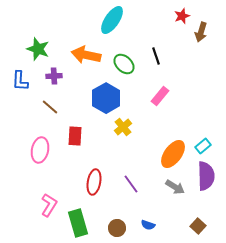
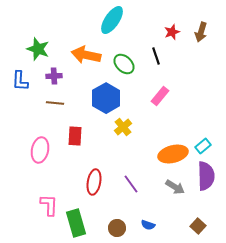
red star: moved 10 px left, 16 px down
brown line: moved 5 px right, 4 px up; rotated 36 degrees counterclockwise
orange ellipse: rotated 40 degrees clockwise
pink L-shape: rotated 30 degrees counterclockwise
green rectangle: moved 2 px left
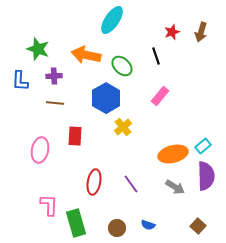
green ellipse: moved 2 px left, 2 px down
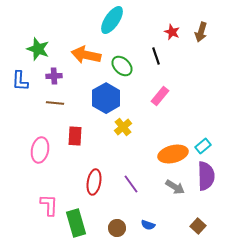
red star: rotated 28 degrees counterclockwise
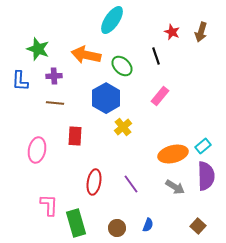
pink ellipse: moved 3 px left
blue semicircle: rotated 88 degrees counterclockwise
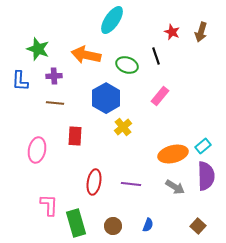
green ellipse: moved 5 px right, 1 px up; rotated 25 degrees counterclockwise
purple line: rotated 48 degrees counterclockwise
brown circle: moved 4 px left, 2 px up
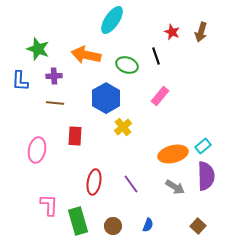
purple line: rotated 48 degrees clockwise
green rectangle: moved 2 px right, 2 px up
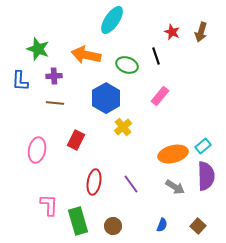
red rectangle: moved 1 px right, 4 px down; rotated 24 degrees clockwise
blue semicircle: moved 14 px right
